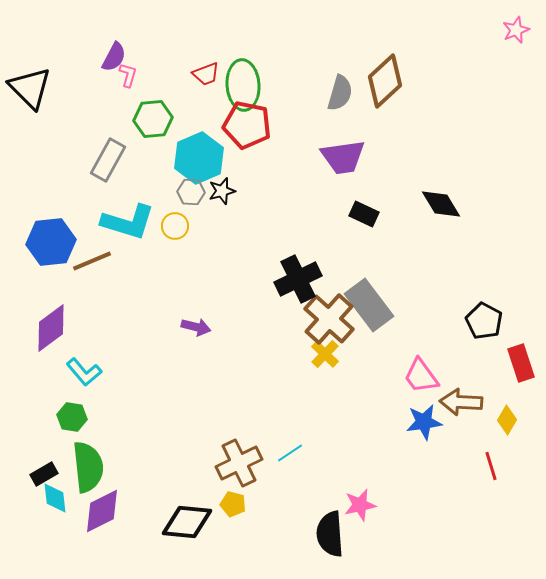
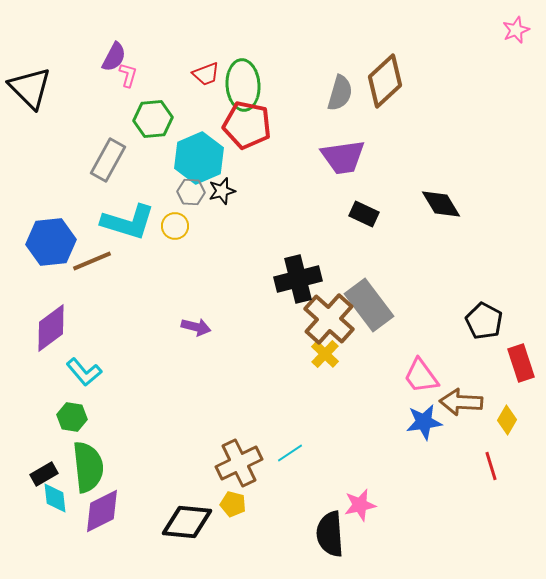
black cross at (298, 279): rotated 12 degrees clockwise
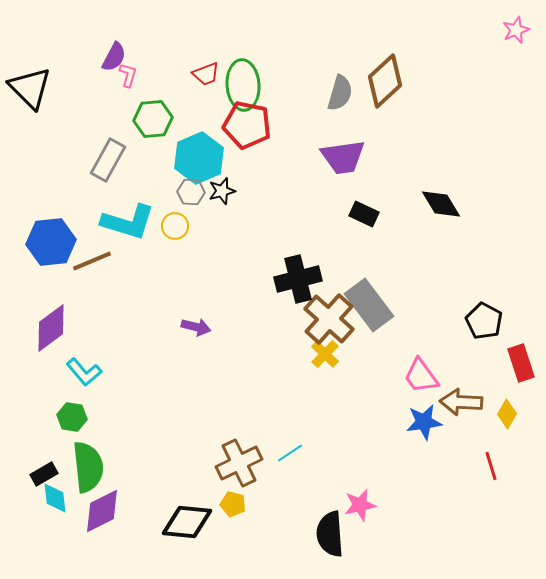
yellow diamond at (507, 420): moved 6 px up
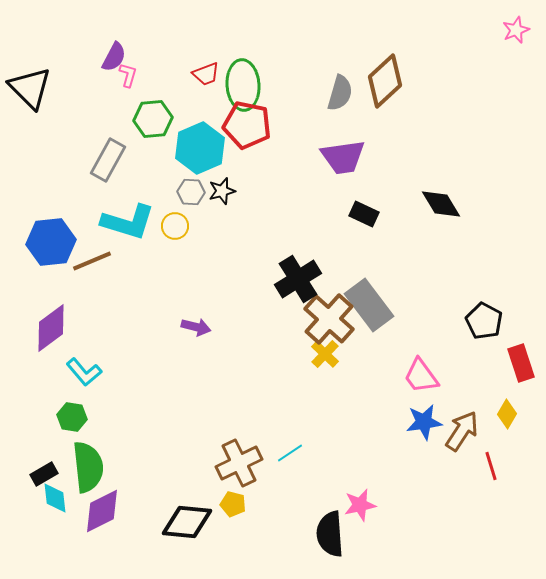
cyan hexagon at (199, 158): moved 1 px right, 10 px up
black cross at (298, 279): rotated 18 degrees counterclockwise
brown arrow at (461, 402): moved 1 px right, 29 px down; rotated 120 degrees clockwise
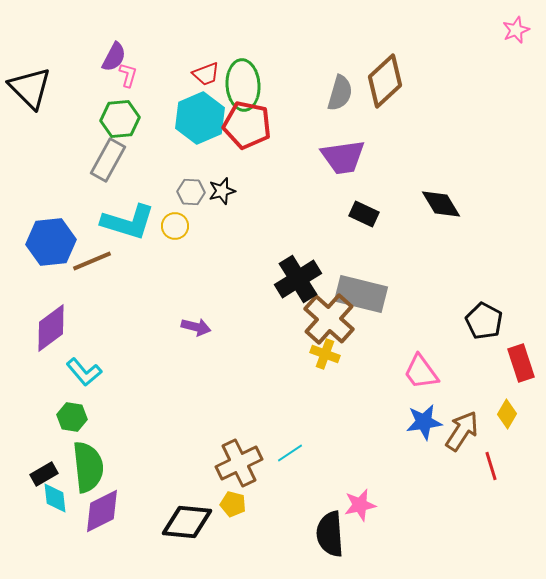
green hexagon at (153, 119): moved 33 px left
cyan hexagon at (200, 148): moved 30 px up
gray rectangle at (369, 305): moved 8 px left, 11 px up; rotated 39 degrees counterclockwise
yellow cross at (325, 354): rotated 24 degrees counterclockwise
pink trapezoid at (421, 376): moved 4 px up
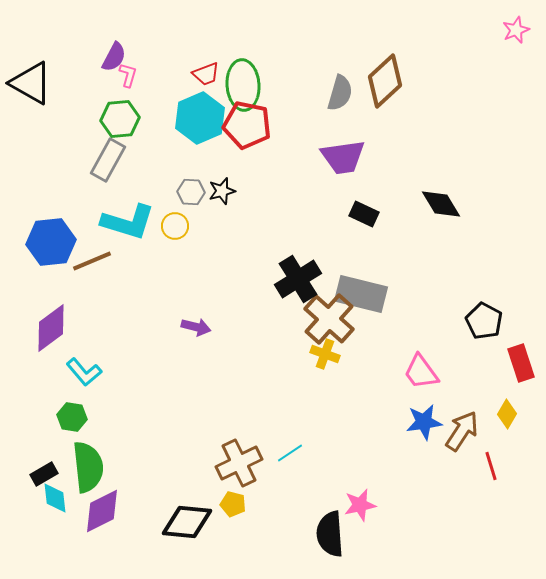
black triangle at (30, 88): moved 1 px right, 5 px up; rotated 15 degrees counterclockwise
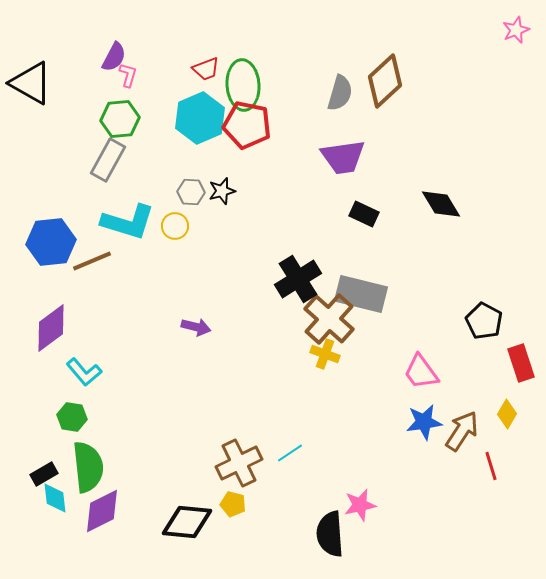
red trapezoid at (206, 74): moved 5 px up
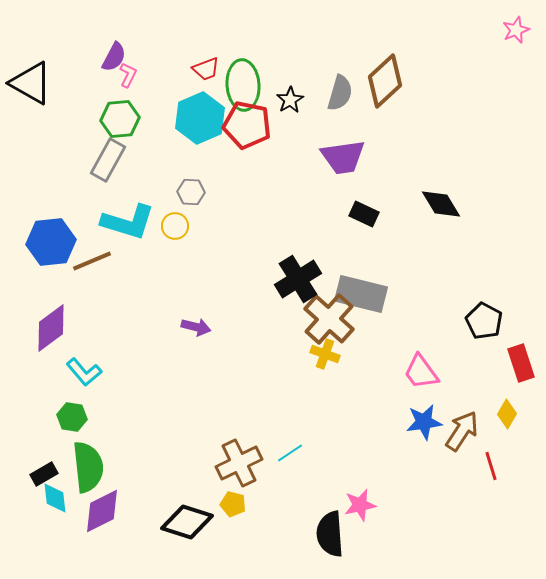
pink L-shape at (128, 75): rotated 10 degrees clockwise
black star at (222, 191): moved 68 px right, 91 px up; rotated 16 degrees counterclockwise
black diamond at (187, 522): rotated 12 degrees clockwise
